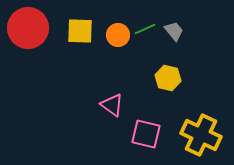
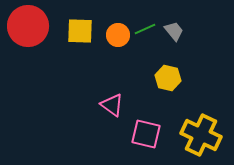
red circle: moved 2 px up
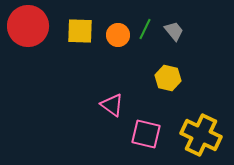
green line: rotated 40 degrees counterclockwise
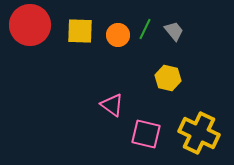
red circle: moved 2 px right, 1 px up
yellow cross: moved 2 px left, 2 px up
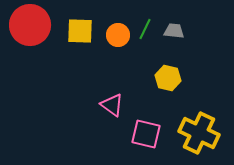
gray trapezoid: rotated 45 degrees counterclockwise
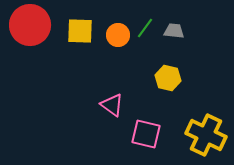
green line: moved 1 px up; rotated 10 degrees clockwise
yellow cross: moved 7 px right, 2 px down
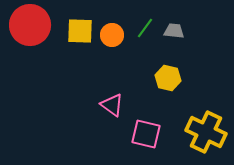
orange circle: moved 6 px left
yellow cross: moved 3 px up
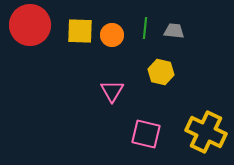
green line: rotated 30 degrees counterclockwise
yellow hexagon: moved 7 px left, 6 px up
pink triangle: moved 14 px up; rotated 25 degrees clockwise
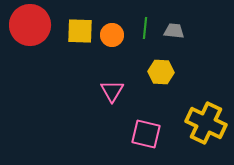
yellow hexagon: rotated 10 degrees counterclockwise
yellow cross: moved 9 px up
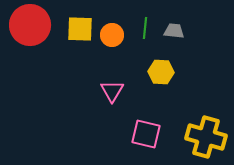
yellow square: moved 2 px up
yellow cross: moved 14 px down; rotated 9 degrees counterclockwise
